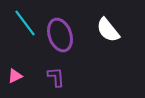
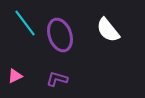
purple L-shape: moved 1 px right, 2 px down; rotated 70 degrees counterclockwise
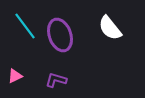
cyan line: moved 3 px down
white semicircle: moved 2 px right, 2 px up
purple L-shape: moved 1 px left, 1 px down
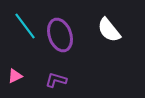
white semicircle: moved 1 px left, 2 px down
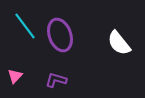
white semicircle: moved 10 px right, 13 px down
pink triangle: rotated 21 degrees counterclockwise
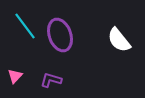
white semicircle: moved 3 px up
purple L-shape: moved 5 px left
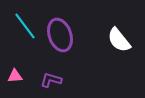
pink triangle: rotated 42 degrees clockwise
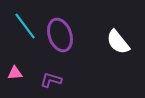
white semicircle: moved 1 px left, 2 px down
pink triangle: moved 3 px up
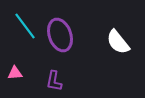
purple L-shape: moved 3 px right, 1 px down; rotated 95 degrees counterclockwise
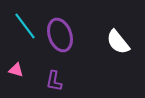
pink triangle: moved 1 px right, 3 px up; rotated 21 degrees clockwise
